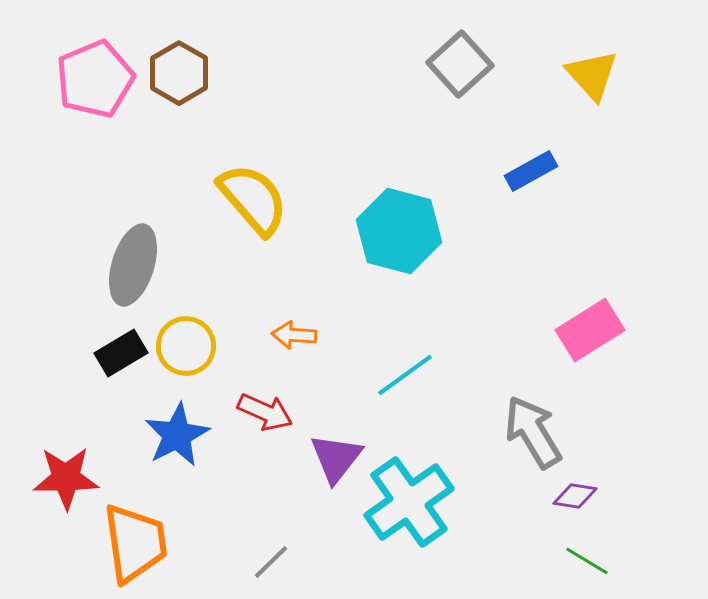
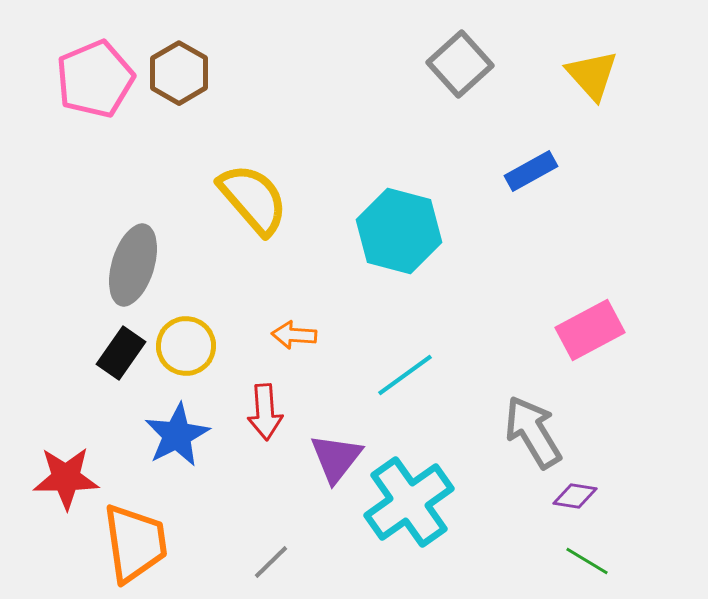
pink rectangle: rotated 4 degrees clockwise
black rectangle: rotated 24 degrees counterclockwise
red arrow: rotated 62 degrees clockwise
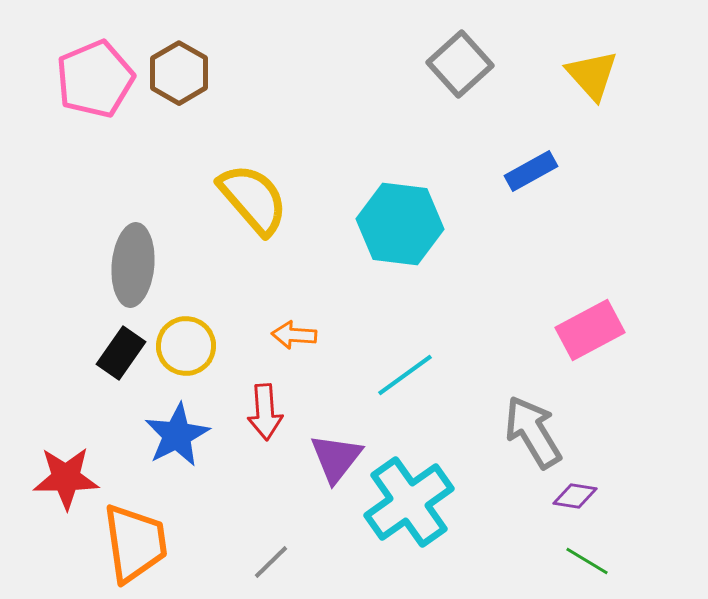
cyan hexagon: moved 1 px right, 7 px up; rotated 8 degrees counterclockwise
gray ellipse: rotated 12 degrees counterclockwise
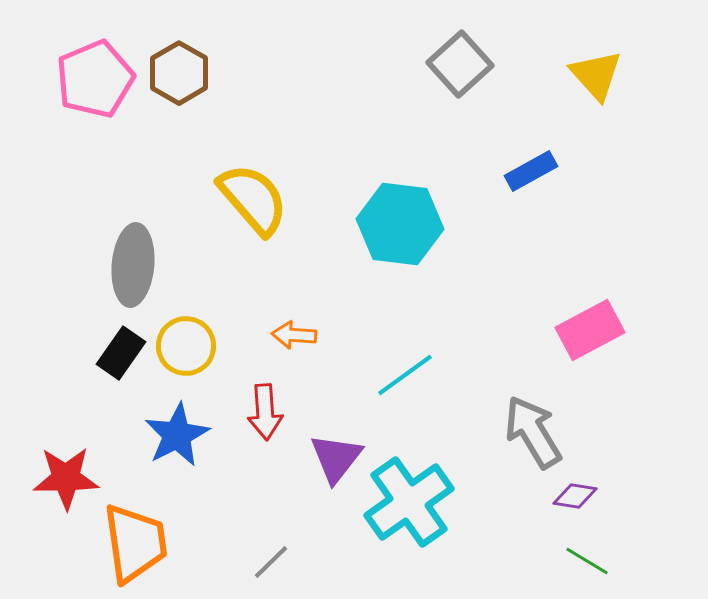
yellow triangle: moved 4 px right
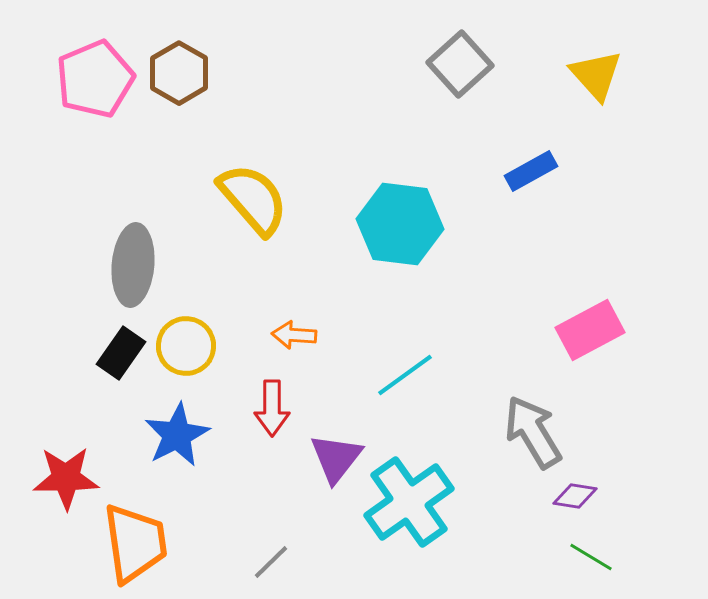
red arrow: moved 7 px right, 4 px up; rotated 4 degrees clockwise
green line: moved 4 px right, 4 px up
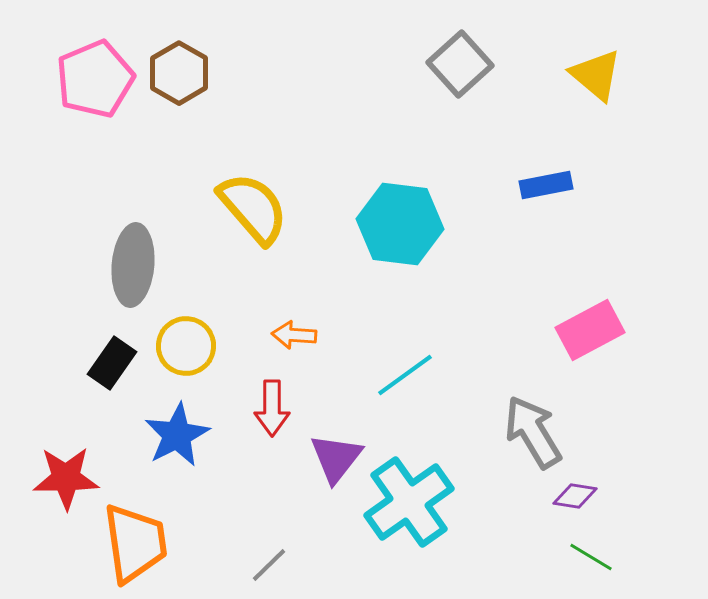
yellow triangle: rotated 8 degrees counterclockwise
blue rectangle: moved 15 px right, 14 px down; rotated 18 degrees clockwise
yellow semicircle: moved 9 px down
black rectangle: moved 9 px left, 10 px down
gray line: moved 2 px left, 3 px down
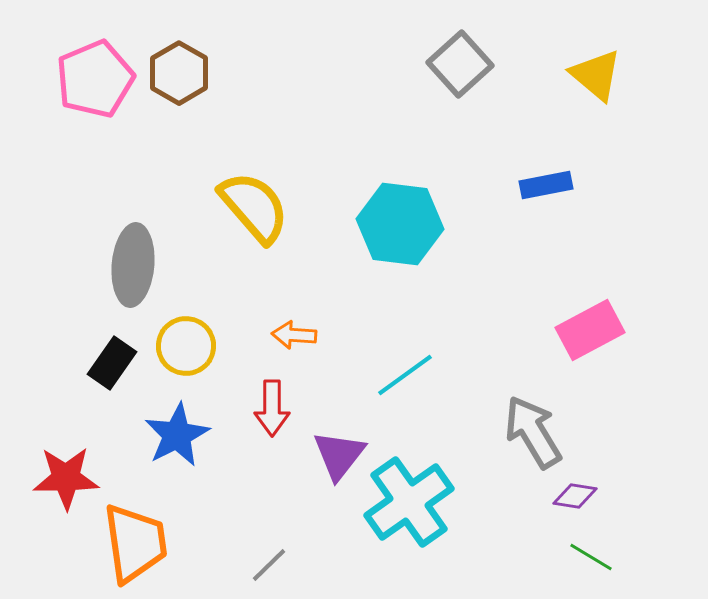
yellow semicircle: moved 1 px right, 1 px up
purple triangle: moved 3 px right, 3 px up
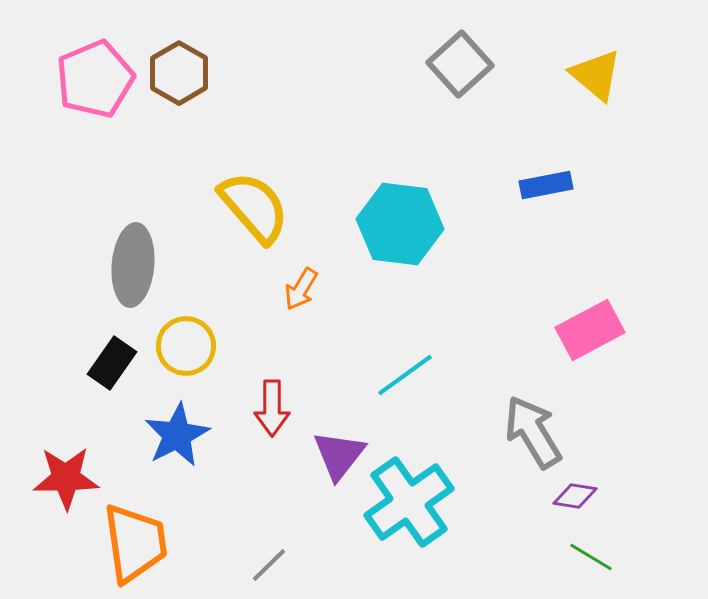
orange arrow: moved 7 px right, 46 px up; rotated 63 degrees counterclockwise
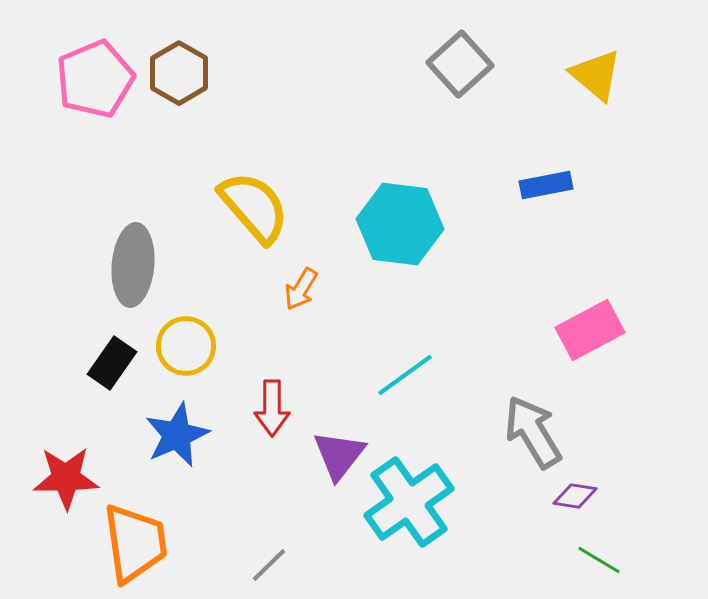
blue star: rotated 4 degrees clockwise
green line: moved 8 px right, 3 px down
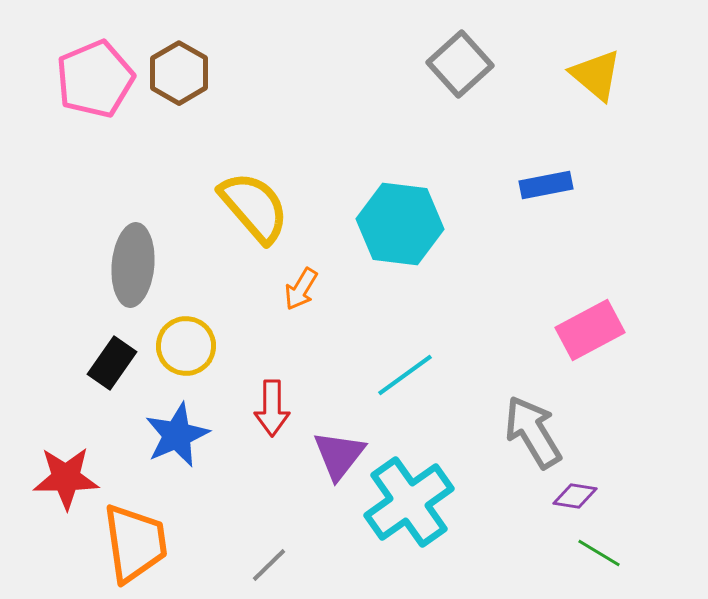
green line: moved 7 px up
